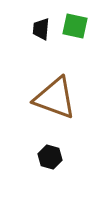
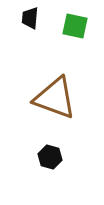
black trapezoid: moved 11 px left, 11 px up
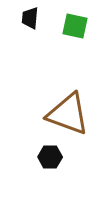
brown triangle: moved 13 px right, 16 px down
black hexagon: rotated 15 degrees counterclockwise
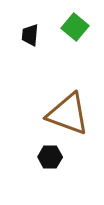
black trapezoid: moved 17 px down
green square: moved 1 px down; rotated 28 degrees clockwise
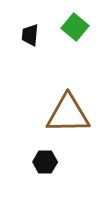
brown triangle: rotated 21 degrees counterclockwise
black hexagon: moved 5 px left, 5 px down
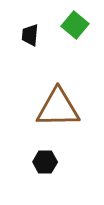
green square: moved 2 px up
brown triangle: moved 10 px left, 6 px up
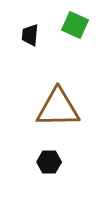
green square: rotated 16 degrees counterclockwise
black hexagon: moved 4 px right
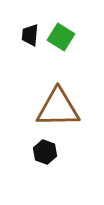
green square: moved 14 px left, 12 px down; rotated 8 degrees clockwise
black hexagon: moved 4 px left, 10 px up; rotated 20 degrees clockwise
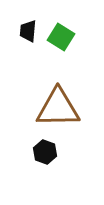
black trapezoid: moved 2 px left, 4 px up
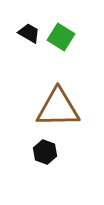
black trapezoid: moved 1 px right, 2 px down; rotated 115 degrees clockwise
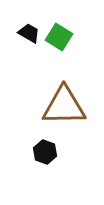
green square: moved 2 px left
brown triangle: moved 6 px right, 2 px up
